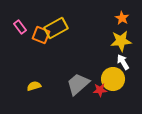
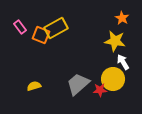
yellow star: moved 6 px left; rotated 15 degrees clockwise
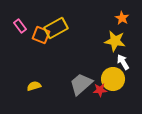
pink rectangle: moved 1 px up
gray trapezoid: moved 3 px right
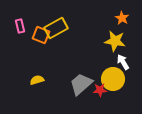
pink rectangle: rotated 24 degrees clockwise
yellow semicircle: moved 3 px right, 6 px up
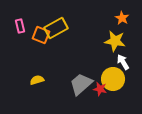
red star: moved 1 px up; rotated 16 degrees clockwise
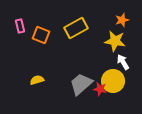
orange star: moved 2 px down; rotated 24 degrees clockwise
yellow rectangle: moved 20 px right
yellow circle: moved 2 px down
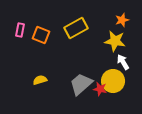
pink rectangle: moved 4 px down; rotated 24 degrees clockwise
yellow semicircle: moved 3 px right
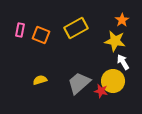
orange star: rotated 16 degrees counterclockwise
gray trapezoid: moved 2 px left, 1 px up
red star: moved 1 px right, 2 px down
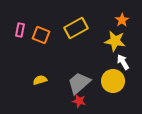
red star: moved 22 px left, 10 px down
